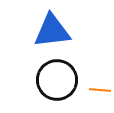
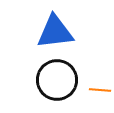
blue triangle: moved 3 px right, 1 px down
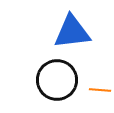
blue triangle: moved 17 px right
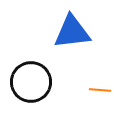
black circle: moved 26 px left, 2 px down
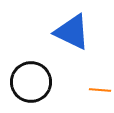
blue triangle: rotated 33 degrees clockwise
